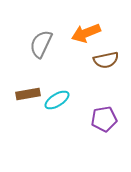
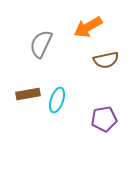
orange arrow: moved 2 px right, 6 px up; rotated 8 degrees counterclockwise
cyan ellipse: rotated 40 degrees counterclockwise
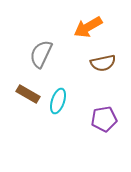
gray semicircle: moved 10 px down
brown semicircle: moved 3 px left, 3 px down
brown rectangle: rotated 40 degrees clockwise
cyan ellipse: moved 1 px right, 1 px down
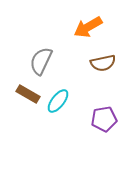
gray semicircle: moved 7 px down
cyan ellipse: rotated 20 degrees clockwise
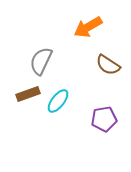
brown semicircle: moved 5 px right, 2 px down; rotated 45 degrees clockwise
brown rectangle: rotated 50 degrees counterclockwise
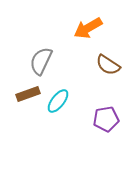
orange arrow: moved 1 px down
purple pentagon: moved 2 px right
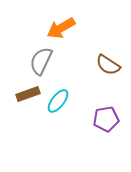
orange arrow: moved 27 px left
